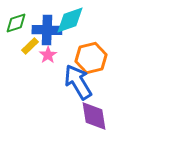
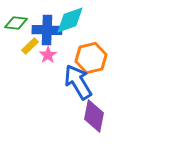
green diamond: rotated 25 degrees clockwise
purple diamond: rotated 20 degrees clockwise
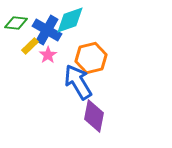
blue cross: rotated 28 degrees clockwise
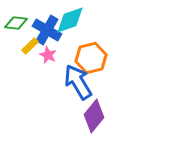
pink star: rotated 12 degrees counterclockwise
purple diamond: rotated 28 degrees clockwise
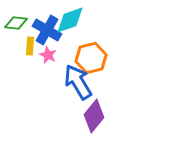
yellow rectangle: rotated 42 degrees counterclockwise
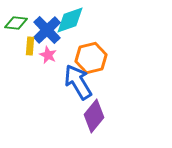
blue cross: rotated 16 degrees clockwise
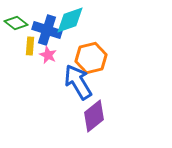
green diamond: rotated 30 degrees clockwise
blue cross: rotated 28 degrees counterclockwise
purple diamond: rotated 12 degrees clockwise
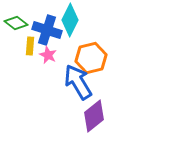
cyan diamond: rotated 44 degrees counterclockwise
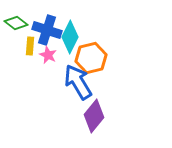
cyan diamond: moved 17 px down
purple diamond: rotated 12 degrees counterclockwise
